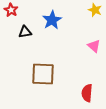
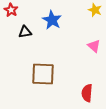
blue star: rotated 12 degrees counterclockwise
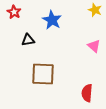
red star: moved 3 px right, 2 px down
black triangle: moved 3 px right, 8 px down
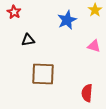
yellow star: rotated 16 degrees clockwise
blue star: moved 15 px right; rotated 18 degrees clockwise
pink triangle: rotated 24 degrees counterclockwise
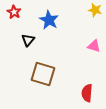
yellow star: rotated 24 degrees counterclockwise
blue star: moved 18 px left; rotated 18 degrees counterclockwise
black triangle: rotated 40 degrees counterclockwise
brown square: rotated 15 degrees clockwise
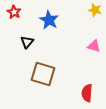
black triangle: moved 1 px left, 2 px down
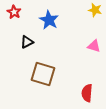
black triangle: rotated 24 degrees clockwise
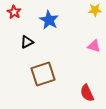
yellow star: rotated 16 degrees counterclockwise
brown square: rotated 35 degrees counterclockwise
red semicircle: rotated 30 degrees counterclockwise
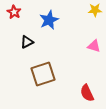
blue star: rotated 18 degrees clockwise
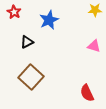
brown square: moved 12 px left, 3 px down; rotated 30 degrees counterclockwise
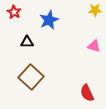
black triangle: rotated 24 degrees clockwise
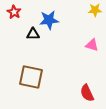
blue star: rotated 18 degrees clockwise
black triangle: moved 6 px right, 8 px up
pink triangle: moved 2 px left, 1 px up
brown square: rotated 30 degrees counterclockwise
